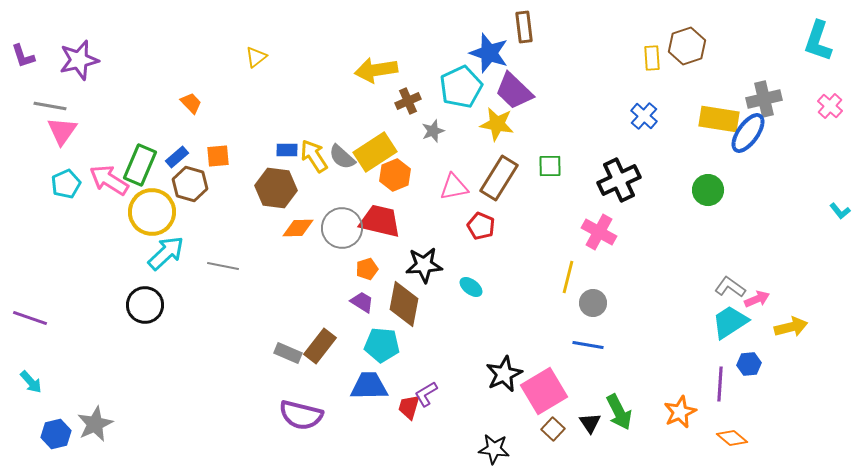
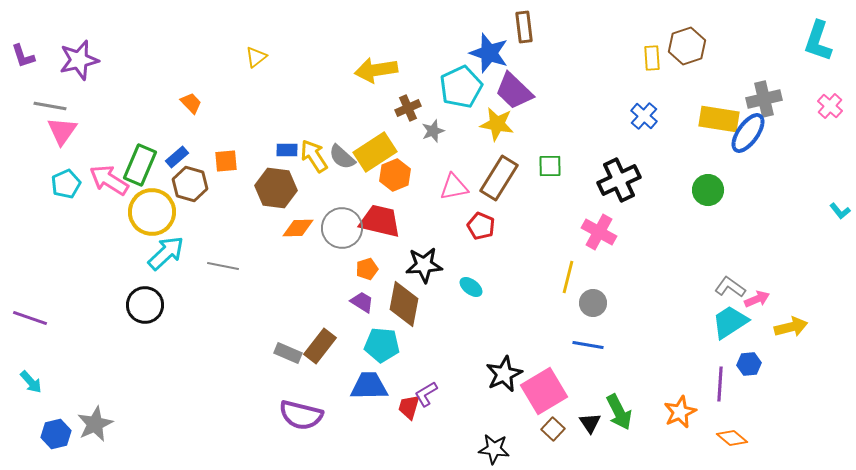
brown cross at (408, 101): moved 7 px down
orange square at (218, 156): moved 8 px right, 5 px down
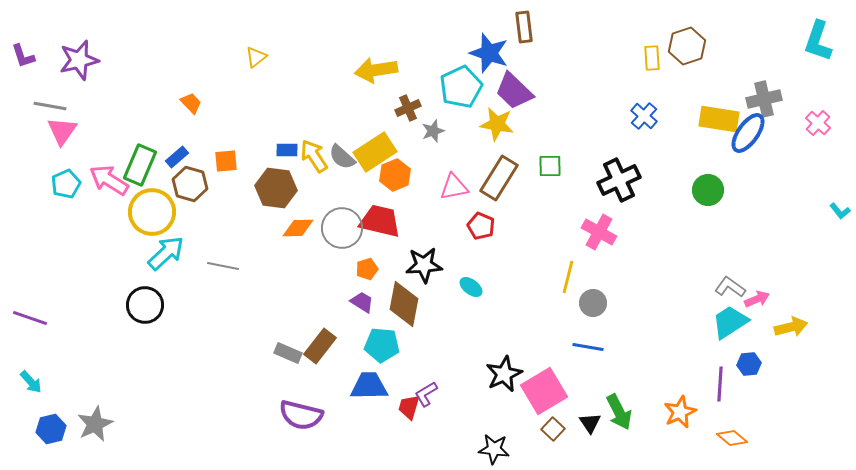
pink cross at (830, 106): moved 12 px left, 17 px down
blue line at (588, 345): moved 2 px down
blue hexagon at (56, 434): moved 5 px left, 5 px up
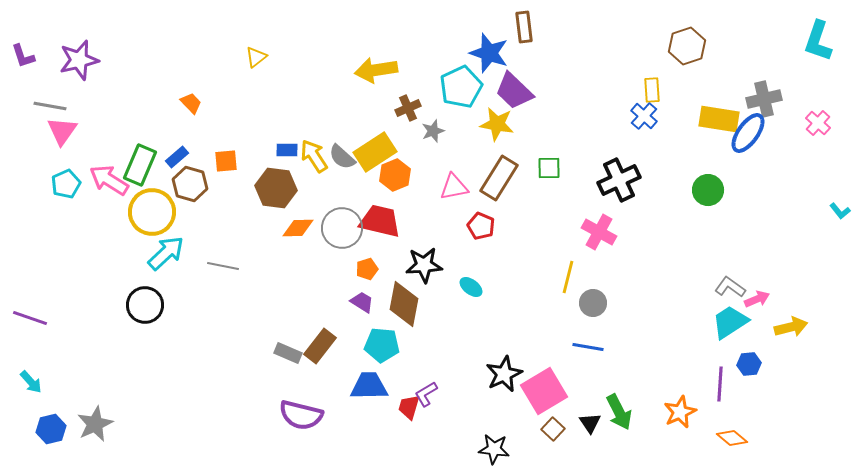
yellow rectangle at (652, 58): moved 32 px down
green square at (550, 166): moved 1 px left, 2 px down
